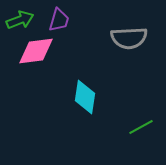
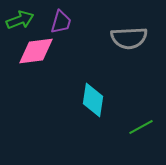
purple trapezoid: moved 2 px right, 2 px down
cyan diamond: moved 8 px right, 3 px down
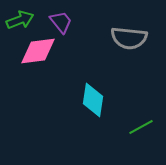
purple trapezoid: rotated 55 degrees counterclockwise
gray semicircle: rotated 9 degrees clockwise
pink diamond: moved 2 px right
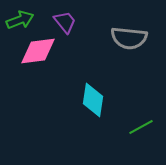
purple trapezoid: moved 4 px right
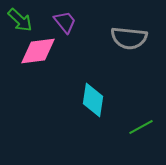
green arrow: rotated 64 degrees clockwise
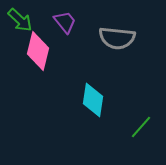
gray semicircle: moved 12 px left
pink diamond: rotated 69 degrees counterclockwise
green line: rotated 20 degrees counterclockwise
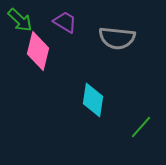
purple trapezoid: rotated 20 degrees counterclockwise
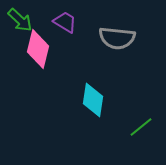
pink diamond: moved 2 px up
green line: rotated 10 degrees clockwise
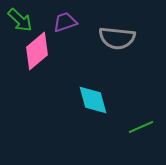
purple trapezoid: rotated 50 degrees counterclockwise
pink diamond: moved 1 px left, 2 px down; rotated 36 degrees clockwise
cyan diamond: rotated 24 degrees counterclockwise
green line: rotated 15 degrees clockwise
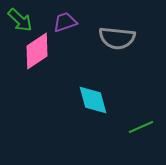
pink diamond: rotated 6 degrees clockwise
